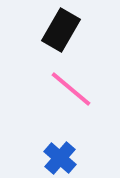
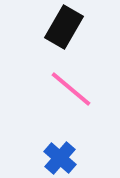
black rectangle: moved 3 px right, 3 px up
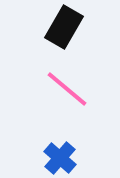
pink line: moved 4 px left
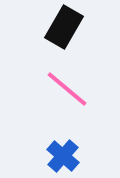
blue cross: moved 3 px right, 2 px up
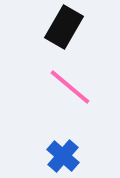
pink line: moved 3 px right, 2 px up
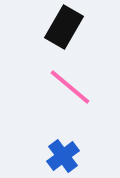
blue cross: rotated 12 degrees clockwise
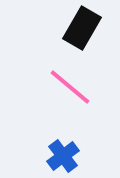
black rectangle: moved 18 px right, 1 px down
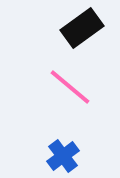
black rectangle: rotated 24 degrees clockwise
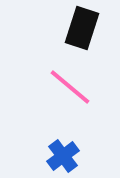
black rectangle: rotated 36 degrees counterclockwise
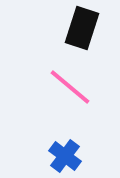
blue cross: moved 2 px right; rotated 16 degrees counterclockwise
